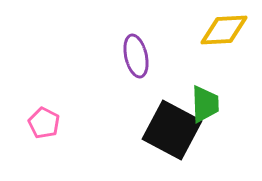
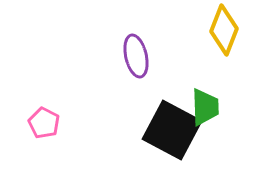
yellow diamond: rotated 66 degrees counterclockwise
green trapezoid: moved 3 px down
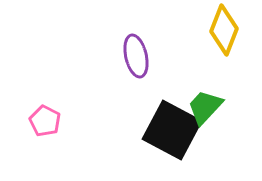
green trapezoid: rotated 135 degrees counterclockwise
pink pentagon: moved 1 px right, 2 px up
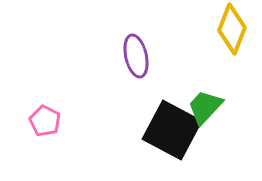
yellow diamond: moved 8 px right, 1 px up
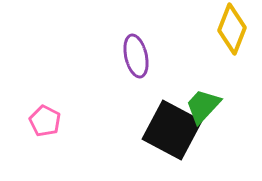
green trapezoid: moved 2 px left, 1 px up
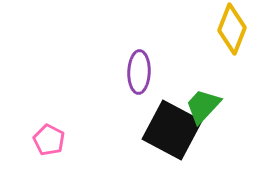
purple ellipse: moved 3 px right, 16 px down; rotated 15 degrees clockwise
pink pentagon: moved 4 px right, 19 px down
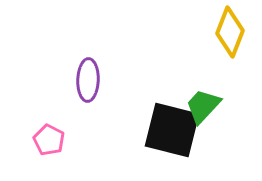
yellow diamond: moved 2 px left, 3 px down
purple ellipse: moved 51 px left, 8 px down
black square: rotated 14 degrees counterclockwise
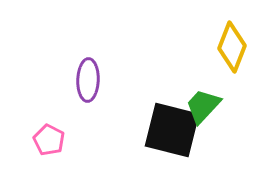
yellow diamond: moved 2 px right, 15 px down
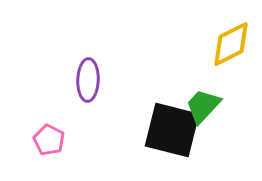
yellow diamond: moved 1 px left, 3 px up; rotated 42 degrees clockwise
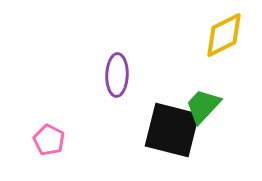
yellow diamond: moved 7 px left, 9 px up
purple ellipse: moved 29 px right, 5 px up
